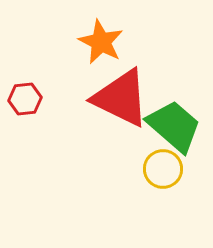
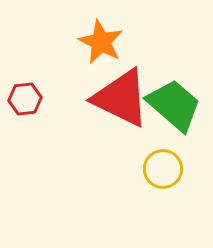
green trapezoid: moved 21 px up
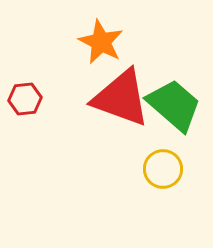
red triangle: rotated 6 degrees counterclockwise
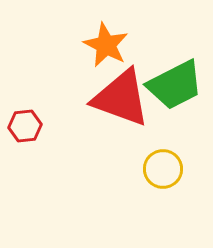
orange star: moved 5 px right, 3 px down
red hexagon: moved 27 px down
green trapezoid: moved 1 px right, 20 px up; rotated 112 degrees clockwise
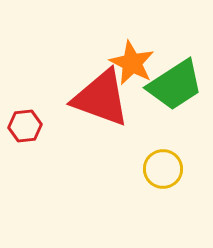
orange star: moved 26 px right, 18 px down
green trapezoid: rotated 6 degrees counterclockwise
red triangle: moved 20 px left
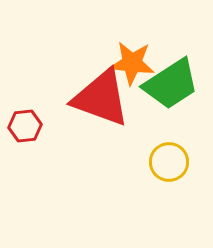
orange star: rotated 21 degrees counterclockwise
green trapezoid: moved 4 px left, 1 px up
yellow circle: moved 6 px right, 7 px up
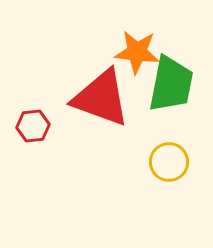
orange star: moved 5 px right, 11 px up
green trapezoid: rotated 46 degrees counterclockwise
red hexagon: moved 8 px right
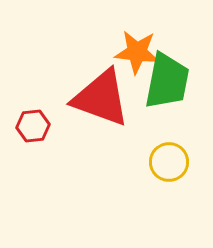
green trapezoid: moved 4 px left, 3 px up
